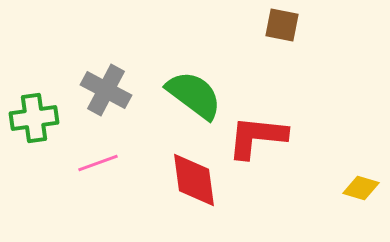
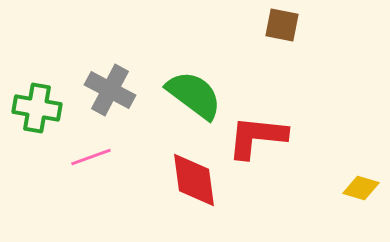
gray cross: moved 4 px right
green cross: moved 3 px right, 10 px up; rotated 18 degrees clockwise
pink line: moved 7 px left, 6 px up
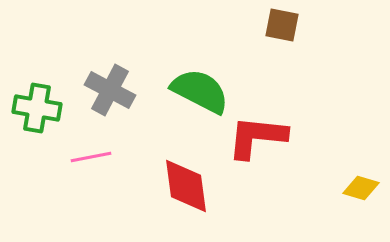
green semicircle: moved 6 px right, 4 px up; rotated 10 degrees counterclockwise
pink line: rotated 9 degrees clockwise
red diamond: moved 8 px left, 6 px down
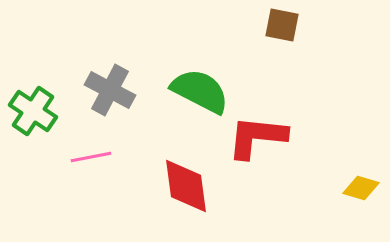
green cross: moved 4 px left, 3 px down; rotated 24 degrees clockwise
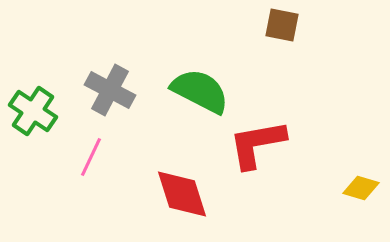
red L-shape: moved 7 px down; rotated 16 degrees counterclockwise
pink line: rotated 54 degrees counterclockwise
red diamond: moved 4 px left, 8 px down; rotated 10 degrees counterclockwise
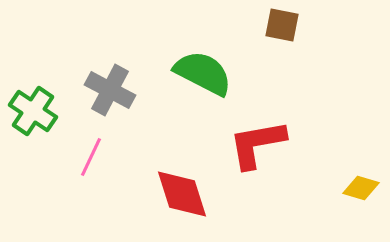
green semicircle: moved 3 px right, 18 px up
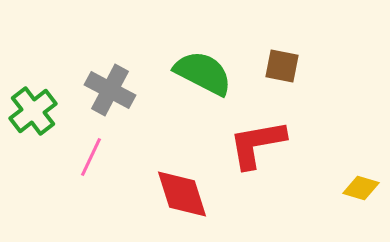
brown square: moved 41 px down
green cross: rotated 18 degrees clockwise
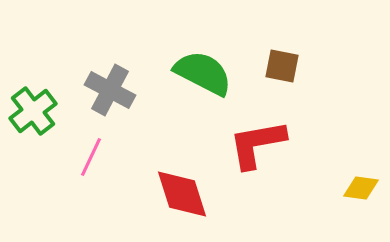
yellow diamond: rotated 9 degrees counterclockwise
